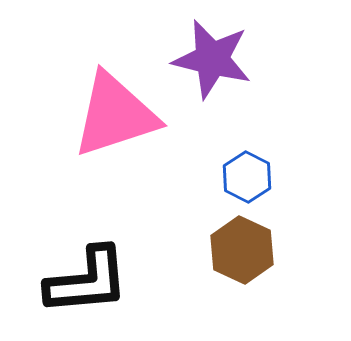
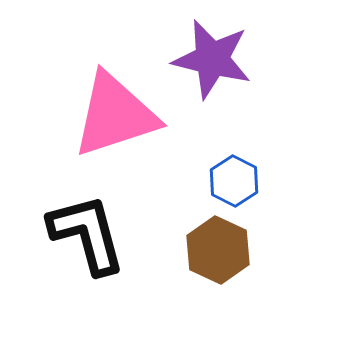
blue hexagon: moved 13 px left, 4 px down
brown hexagon: moved 24 px left
black L-shape: moved 47 px up; rotated 100 degrees counterclockwise
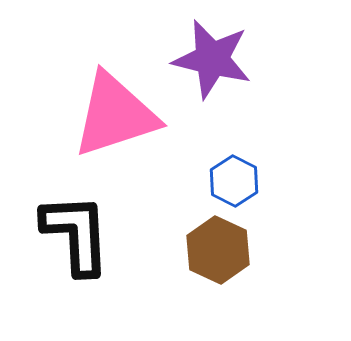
black L-shape: moved 11 px left; rotated 12 degrees clockwise
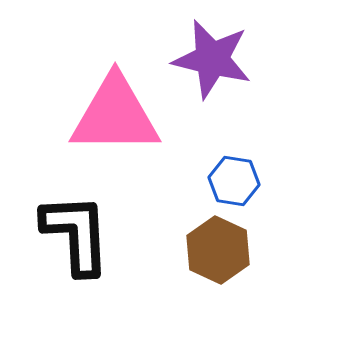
pink triangle: rotated 18 degrees clockwise
blue hexagon: rotated 18 degrees counterclockwise
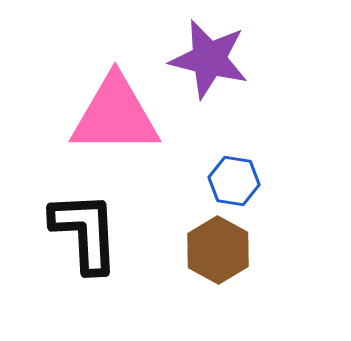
purple star: moved 3 px left
black L-shape: moved 9 px right, 2 px up
brown hexagon: rotated 4 degrees clockwise
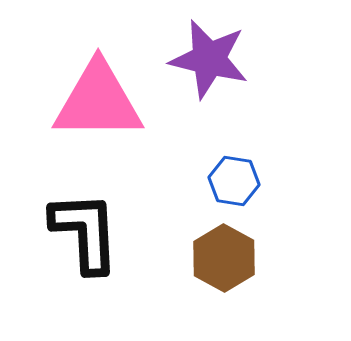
pink triangle: moved 17 px left, 14 px up
brown hexagon: moved 6 px right, 8 px down
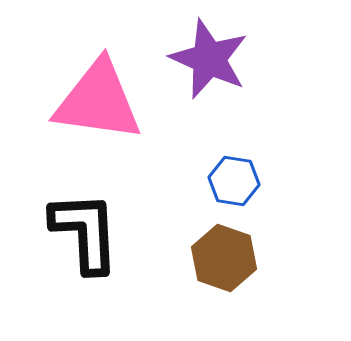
purple star: rotated 10 degrees clockwise
pink triangle: rotated 8 degrees clockwise
brown hexagon: rotated 10 degrees counterclockwise
